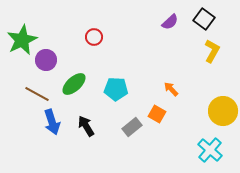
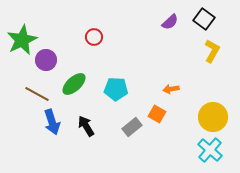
orange arrow: rotated 56 degrees counterclockwise
yellow circle: moved 10 px left, 6 px down
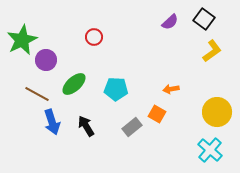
yellow L-shape: rotated 25 degrees clockwise
yellow circle: moved 4 px right, 5 px up
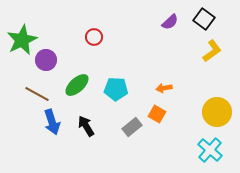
green ellipse: moved 3 px right, 1 px down
orange arrow: moved 7 px left, 1 px up
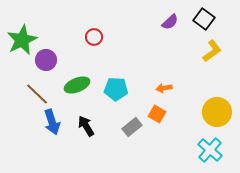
green ellipse: rotated 20 degrees clockwise
brown line: rotated 15 degrees clockwise
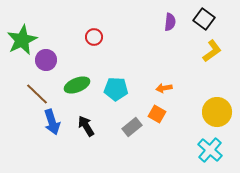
purple semicircle: rotated 42 degrees counterclockwise
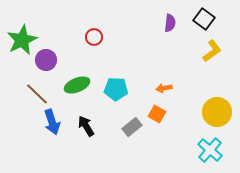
purple semicircle: moved 1 px down
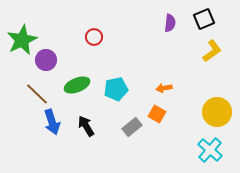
black square: rotated 30 degrees clockwise
cyan pentagon: rotated 15 degrees counterclockwise
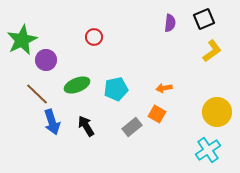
cyan cross: moved 2 px left; rotated 15 degrees clockwise
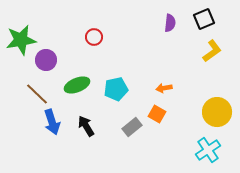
green star: moved 1 px left; rotated 16 degrees clockwise
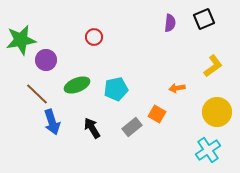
yellow L-shape: moved 1 px right, 15 px down
orange arrow: moved 13 px right
black arrow: moved 6 px right, 2 px down
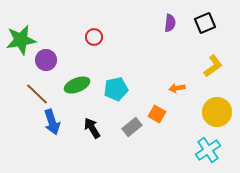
black square: moved 1 px right, 4 px down
